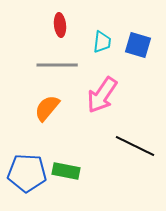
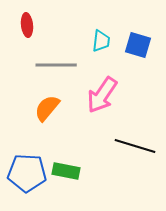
red ellipse: moved 33 px left
cyan trapezoid: moved 1 px left, 1 px up
gray line: moved 1 px left
black line: rotated 9 degrees counterclockwise
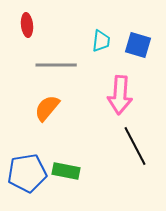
pink arrow: moved 18 px right; rotated 30 degrees counterclockwise
black line: rotated 45 degrees clockwise
blue pentagon: rotated 12 degrees counterclockwise
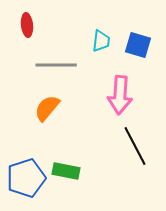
blue pentagon: moved 1 px left, 5 px down; rotated 9 degrees counterclockwise
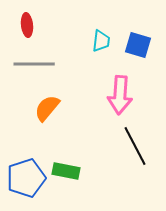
gray line: moved 22 px left, 1 px up
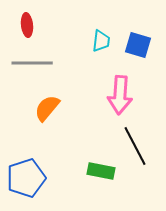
gray line: moved 2 px left, 1 px up
green rectangle: moved 35 px right
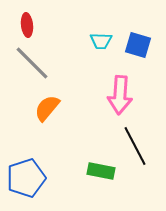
cyan trapezoid: rotated 85 degrees clockwise
gray line: rotated 45 degrees clockwise
